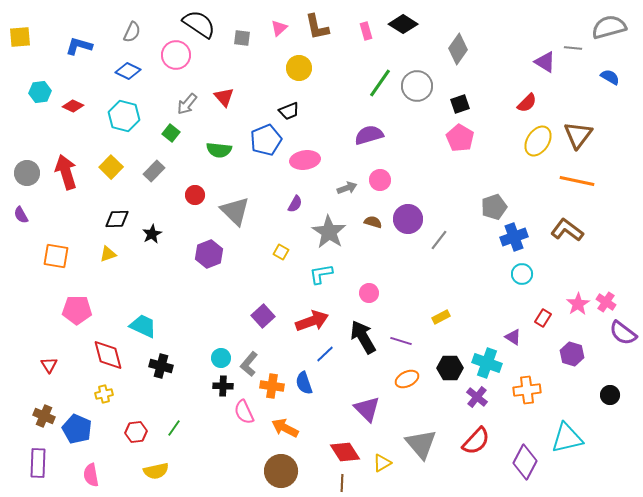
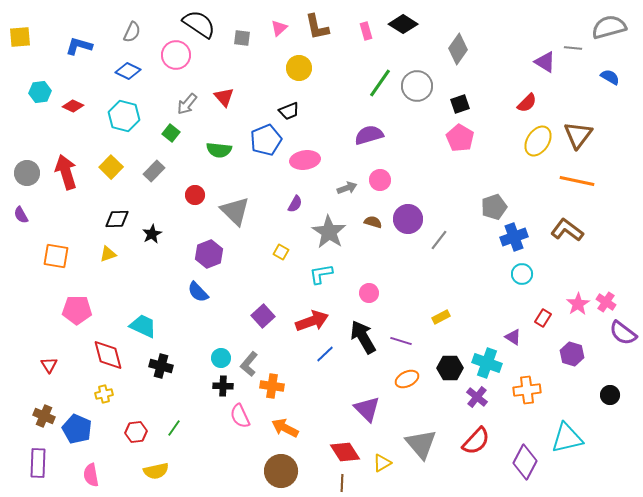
blue semicircle at (304, 383): moved 106 px left, 91 px up; rotated 25 degrees counterclockwise
pink semicircle at (244, 412): moved 4 px left, 4 px down
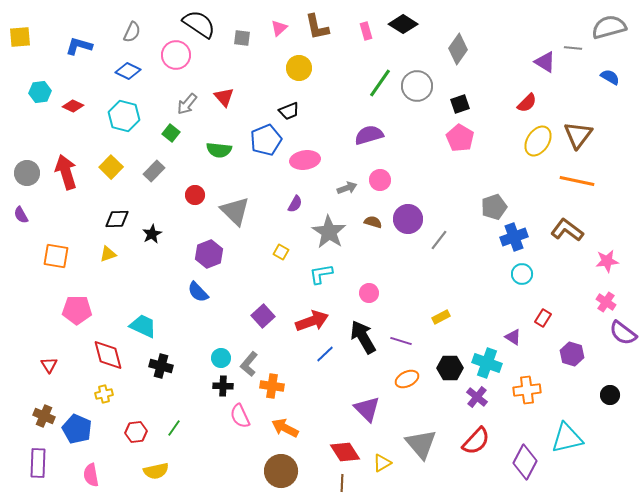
pink star at (578, 304): moved 29 px right, 43 px up; rotated 25 degrees clockwise
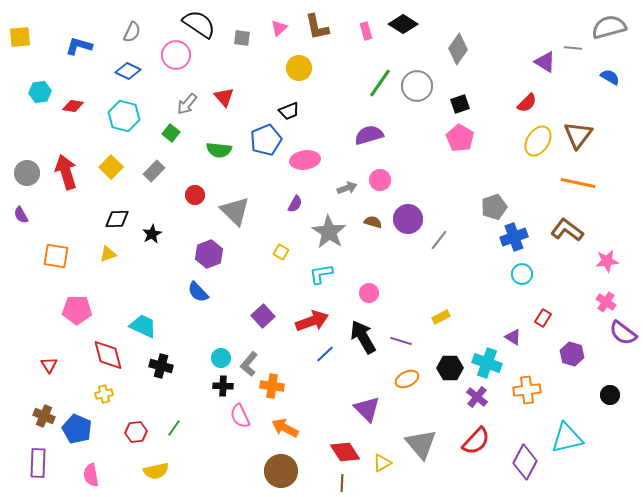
red diamond at (73, 106): rotated 15 degrees counterclockwise
orange line at (577, 181): moved 1 px right, 2 px down
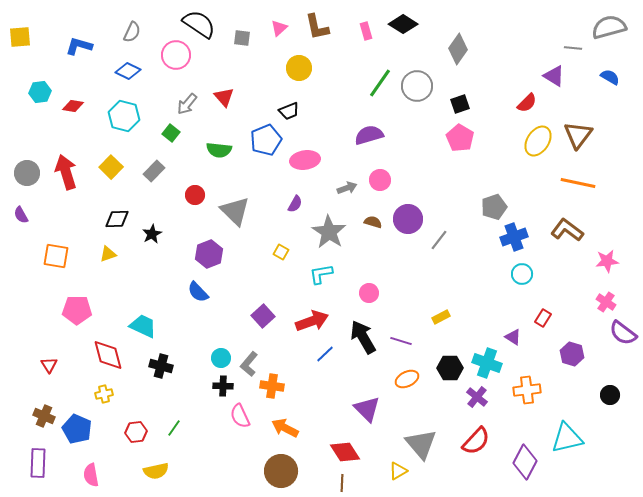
purple triangle at (545, 62): moved 9 px right, 14 px down
yellow triangle at (382, 463): moved 16 px right, 8 px down
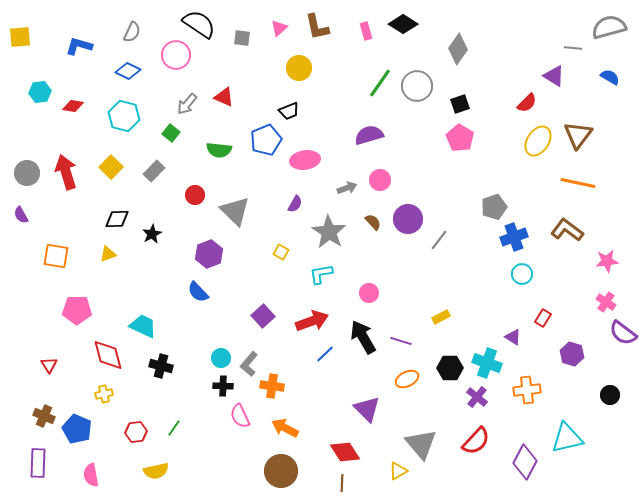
red triangle at (224, 97): rotated 25 degrees counterclockwise
brown semicircle at (373, 222): rotated 30 degrees clockwise
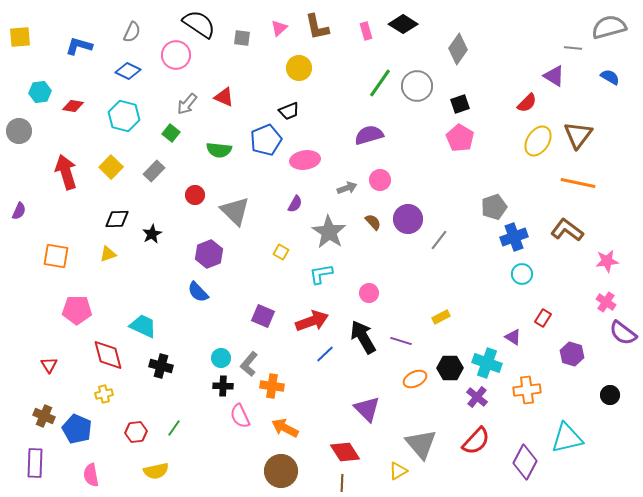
gray circle at (27, 173): moved 8 px left, 42 px up
purple semicircle at (21, 215): moved 2 px left, 4 px up; rotated 126 degrees counterclockwise
purple square at (263, 316): rotated 25 degrees counterclockwise
orange ellipse at (407, 379): moved 8 px right
purple rectangle at (38, 463): moved 3 px left
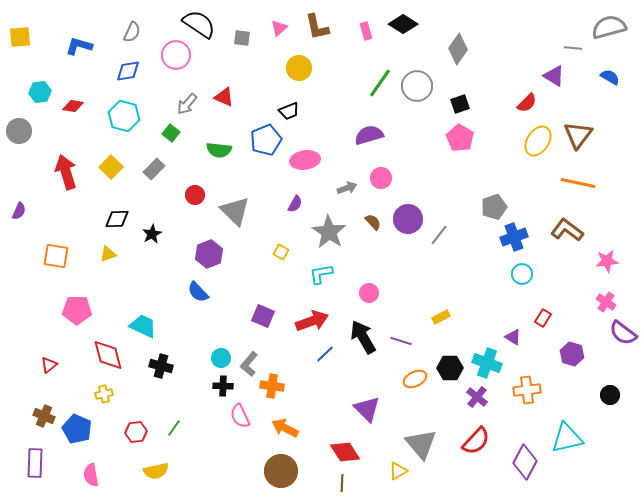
blue diamond at (128, 71): rotated 35 degrees counterclockwise
gray rectangle at (154, 171): moved 2 px up
pink circle at (380, 180): moved 1 px right, 2 px up
gray line at (439, 240): moved 5 px up
red triangle at (49, 365): rotated 24 degrees clockwise
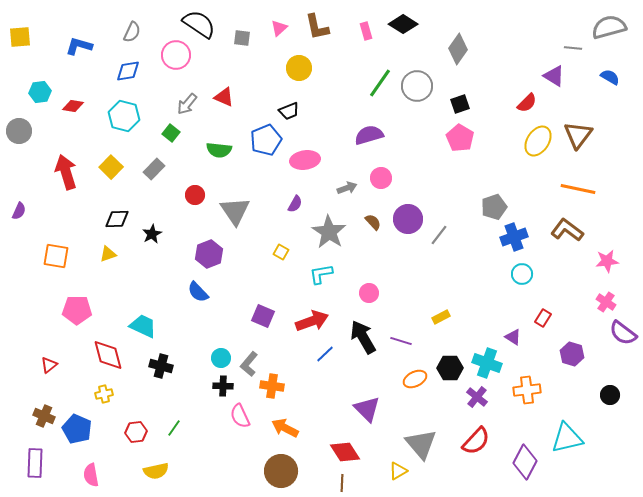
orange line at (578, 183): moved 6 px down
gray triangle at (235, 211): rotated 12 degrees clockwise
